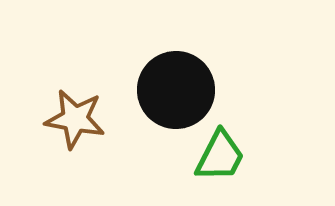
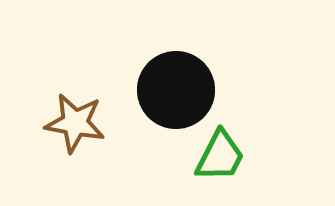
brown star: moved 4 px down
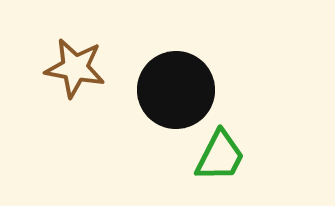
brown star: moved 55 px up
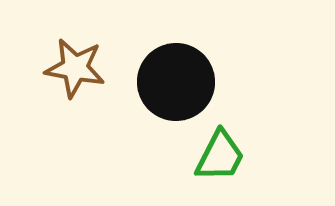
black circle: moved 8 px up
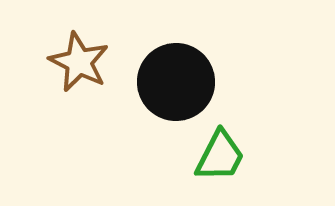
brown star: moved 4 px right, 6 px up; rotated 16 degrees clockwise
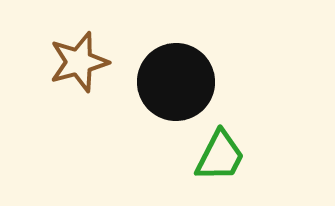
brown star: rotated 30 degrees clockwise
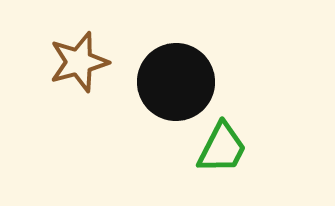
green trapezoid: moved 2 px right, 8 px up
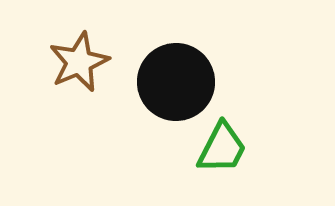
brown star: rotated 8 degrees counterclockwise
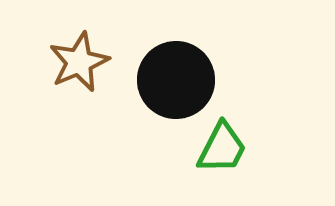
black circle: moved 2 px up
